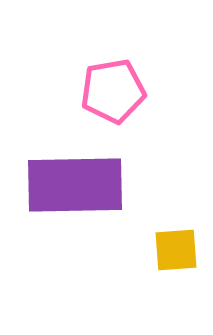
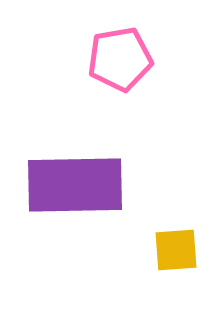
pink pentagon: moved 7 px right, 32 px up
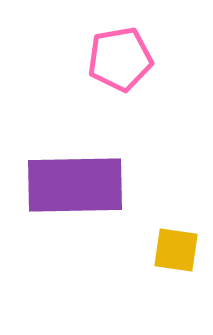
yellow square: rotated 12 degrees clockwise
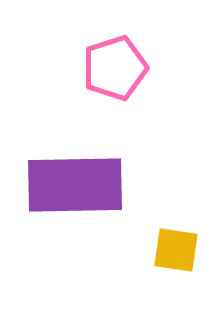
pink pentagon: moved 5 px left, 9 px down; rotated 8 degrees counterclockwise
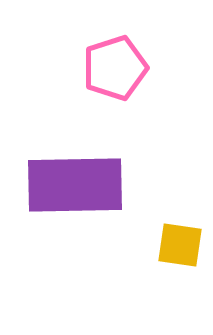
yellow square: moved 4 px right, 5 px up
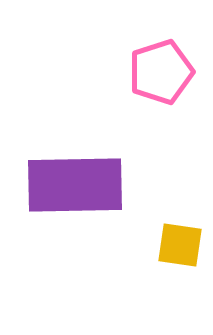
pink pentagon: moved 46 px right, 4 px down
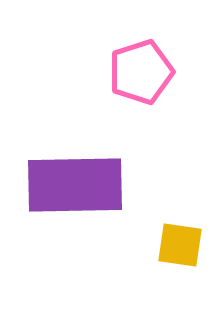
pink pentagon: moved 20 px left
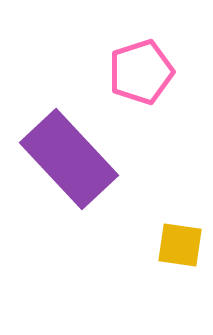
purple rectangle: moved 6 px left, 26 px up; rotated 48 degrees clockwise
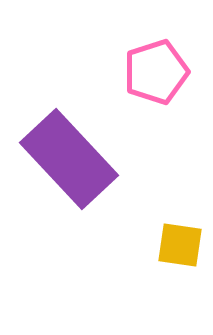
pink pentagon: moved 15 px right
